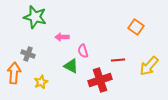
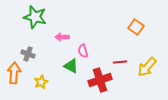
red line: moved 2 px right, 2 px down
yellow arrow: moved 2 px left, 1 px down
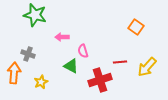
green star: moved 2 px up
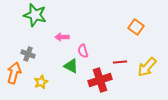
orange arrow: rotated 10 degrees clockwise
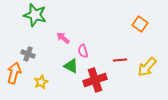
orange square: moved 4 px right, 3 px up
pink arrow: moved 1 px right, 1 px down; rotated 40 degrees clockwise
red line: moved 2 px up
red cross: moved 5 px left
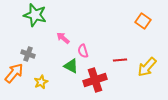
orange square: moved 3 px right, 3 px up
orange arrow: rotated 25 degrees clockwise
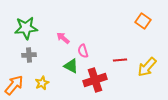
green star: moved 9 px left, 13 px down; rotated 20 degrees counterclockwise
gray cross: moved 1 px right, 1 px down; rotated 24 degrees counterclockwise
orange arrow: moved 12 px down
yellow star: moved 1 px right, 1 px down
